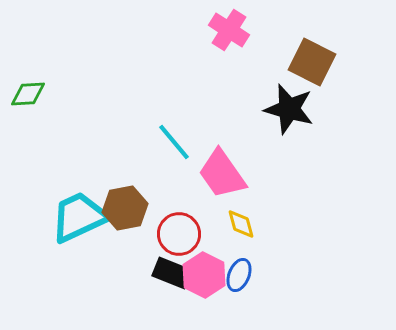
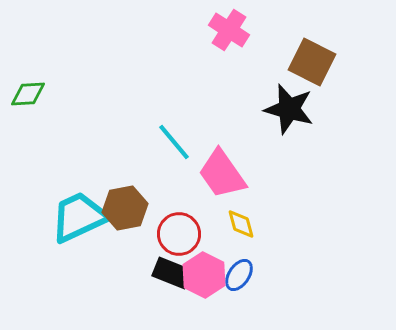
blue ellipse: rotated 12 degrees clockwise
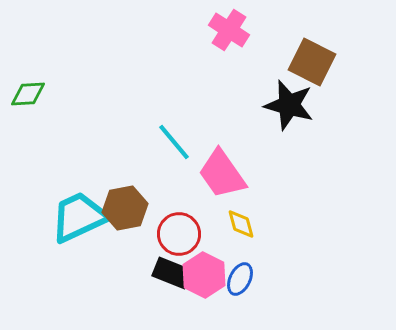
black star: moved 4 px up
blue ellipse: moved 1 px right, 4 px down; rotated 8 degrees counterclockwise
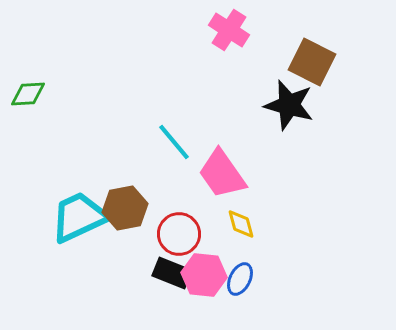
pink hexagon: rotated 21 degrees counterclockwise
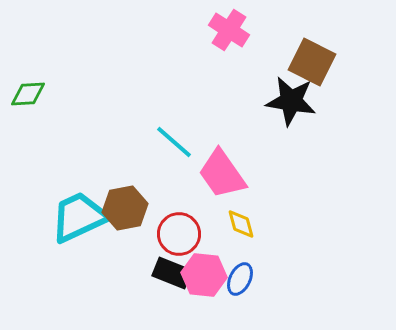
black star: moved 2 px right, 4 px up; rotated 6 degrees counterclockwise
cyan line: rotated 9 degrees counterclockwise
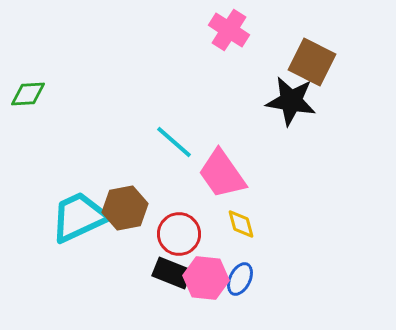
pink hexagon: moved 2 px right, 3 px down
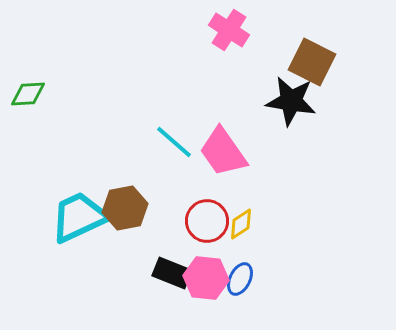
pink trapezoid: moved 1 px right, 22 px up
yellow diamond: rotated 72 degrees clockwise
red circle: moved 28 px right, 13 px up
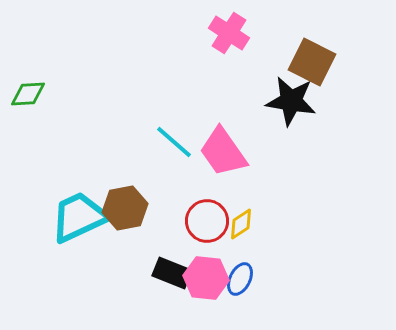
pink cross: moved 3 px down
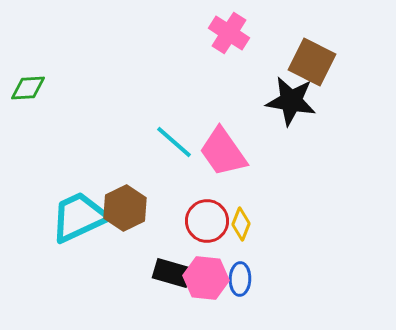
green diamond: moved 6 px up
brown hexagon: rotated 15 degrees counterclockwise
yellow diamond: rotated 36 degrees counterclockwise
black rectangle: rotated 6 degrees counterclockwise
blue ellipse: rotated 24 degrees counterclockwise
